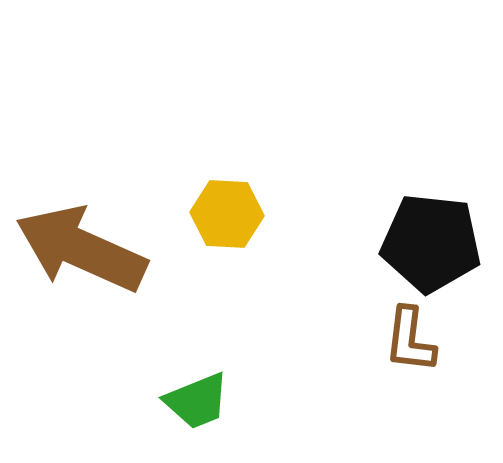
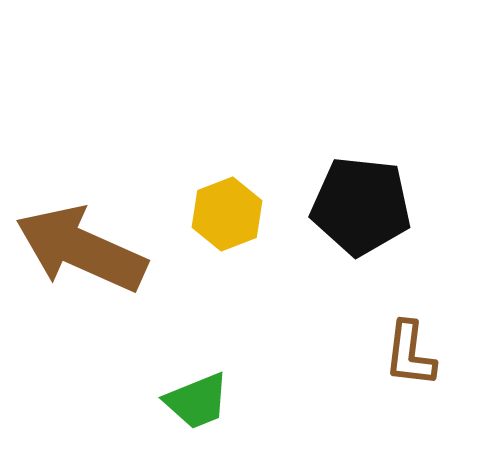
yellow hexagon: rotated 24 degrees counterclockwise
black pentagon: moved 70 px left, 37 px up
brown L-shape: moved 14 px down
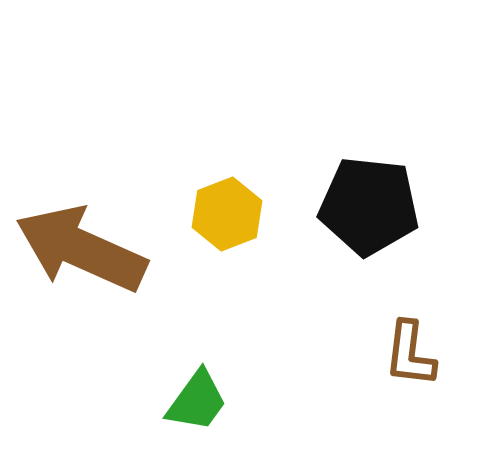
black pentagon: moved 8 px right
green trapezoid: rotated 32 degrees counterclockwise
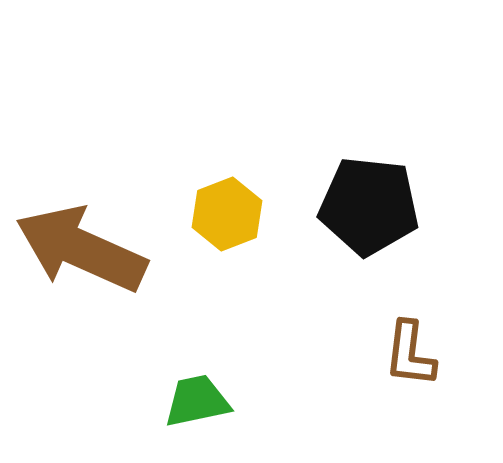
green trapezoid: rotated 138 degrees counterclockwise
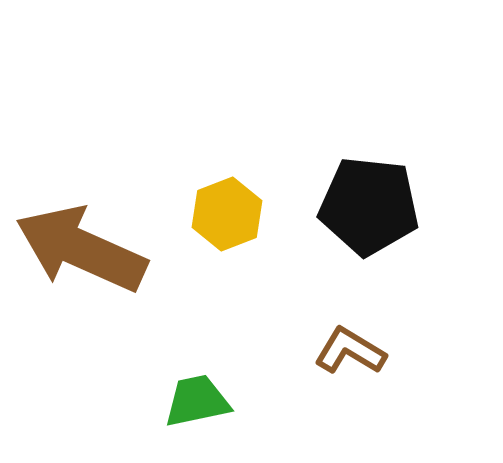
brown L-shape: moved 60 px left, 3 px up; rotated 114 degrees clockwise
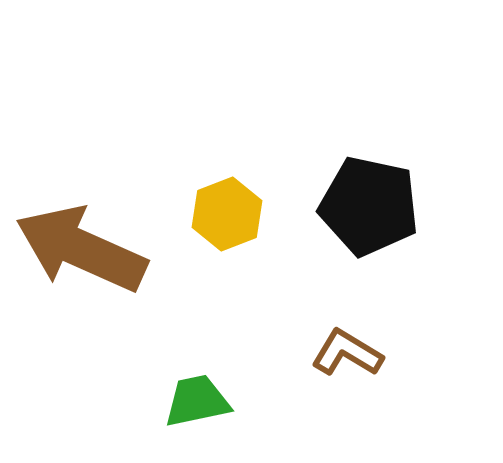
black pentagon: rotated 6 degrees clockwise
brown L-shape: moved 3 px left, 2 px down
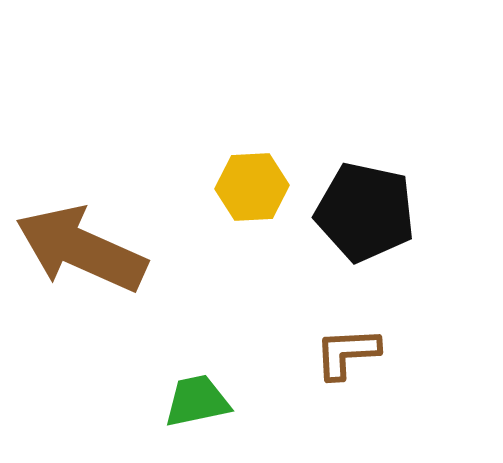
black pentagon: moved 4 px left, 6 px down
yellow hexagon: moved 25 px right, 27 px up; rotated 18 degrees clockwise
brown L-shape: rotated 34 degrees counterclockwise
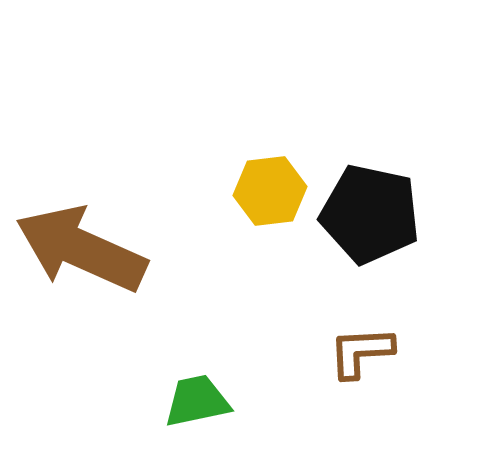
yellow hexagon: moved 18 px right, 4 px down; rotated 4 degrees counterclockwise
black pentagon: moved 5 px right, 2 px down
brown L-shape: moved 14 px right, 1 px up
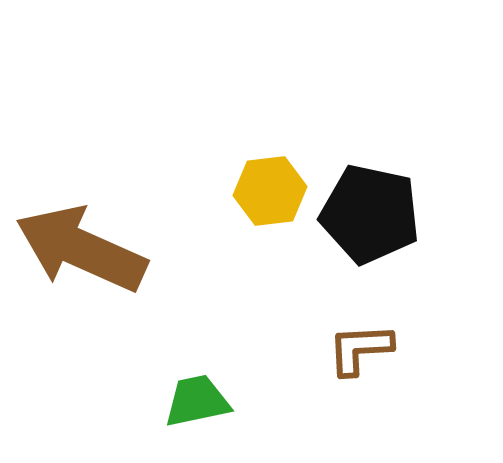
brown L-shape: moved 1 px left, 3 px up
